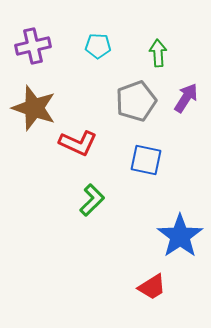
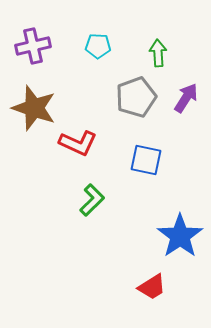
gray pentagon: moved 4 px up
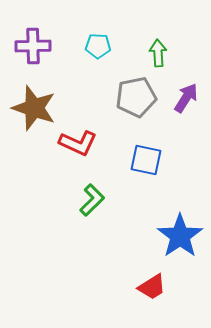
purple cross: rotated 12 degrees clockwise
gray pentagon: rotated 9 degrees clockwise
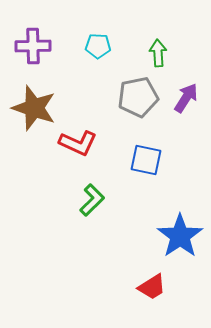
gray pentagon: moved 2 px right
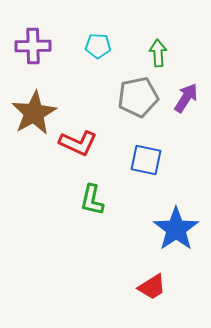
brown star: moved 5 px down; rotated 24 degrees clockwise
green L-shape: rotated 148 degrees clockwise
blue star: moved 4 px left, 7 px up
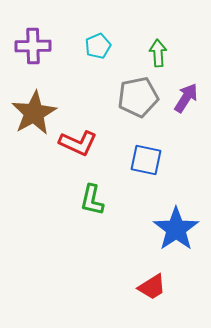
cyan pentagon: rotated 25 degrees counterclockwise
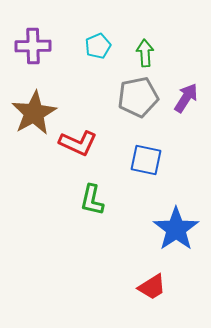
green arrow: moved 13 px left
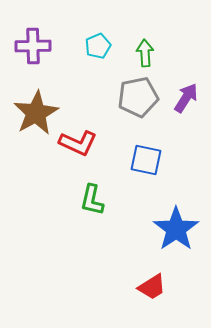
brown star: moved 2 px right
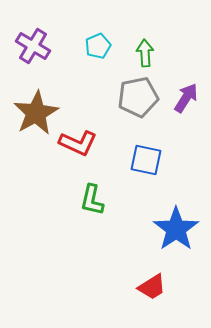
purple cross: rotated 32 degrees clockwise
